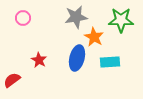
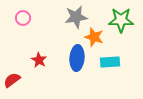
orange star: rotated 12 degrees counterclockwise
blue ellipse: rotated 10 degrees counterclockwise
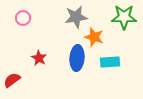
green star: moved 3 px right, 3 px up
red star: moved 2 px up
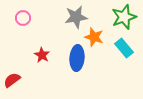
green star: rotated 20 degrees counterclockwise
red star: moved 3 px right, 3 px up
cyan rectangle: moved 14 px right, 14 px up; rotated 54 degrees clockwise
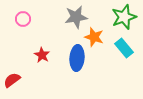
pink circle: moved 1 px down
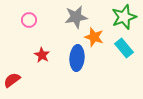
pink circle: moved 6 px right, 1 px down
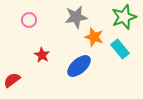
cyan rectangle: moved 4 px left, 1 px down
blue ellipse: moved 2 px right, 8 px down; rotated 45 degrees clockwise
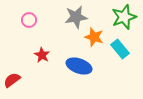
blue ellipse: rotated 60 degrees clockwise
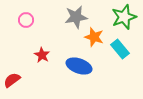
pink circle: moved 3 px left
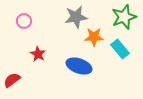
pink circle: moved 2 px left, 1 px down
orange star: rotated 18 degrees counterclockwise
red star: moved 4 px left, 1 px up
